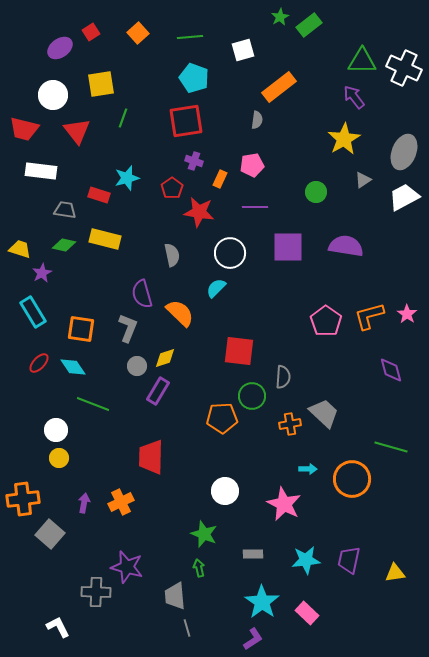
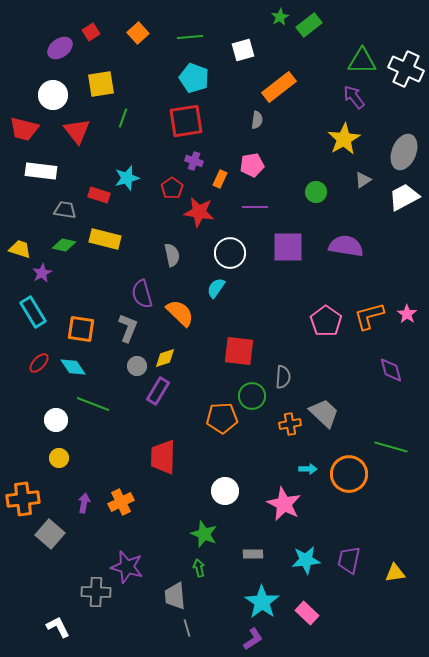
white cross at (404, 68): moved 2 px right, 1 px down
cyan semicircle at (216, 288): rotated 10 degrees counterclockwise
white circle at (56, 430): moved 10 px up
red trapezoid at (151, 457): moved 12 px right
orange circle at (352, 479): moved 3 px left, 5 px up
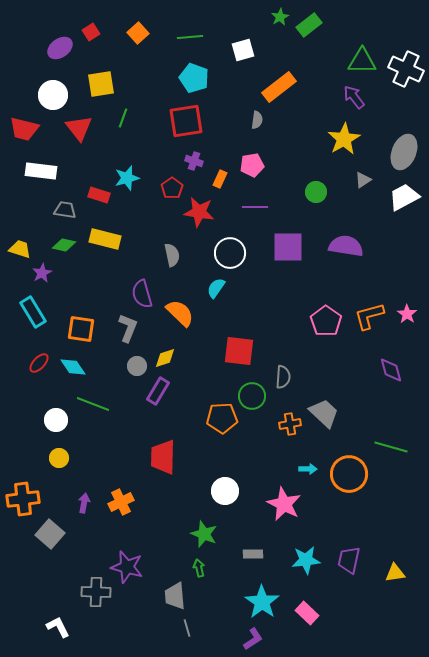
red triangle at (77, 131): moved 2 px right, 3 px up
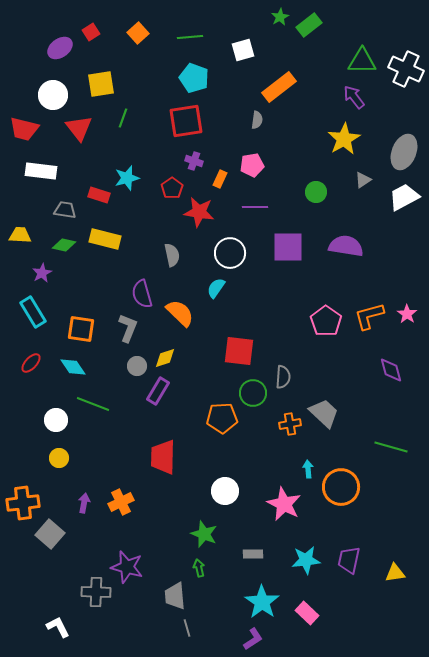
yellow trapezoid at (20, 249): moved 14 px up; rotated 15 degrees counterclockwise
red ellipse at (39, 363): moved 8 px left
green circle at (252, 396): moved 1 px right, 3 px up
cyan arrow at (308, 469): rotated 96 degrees counterclockwise
orange circle at (349, 474): moved 8 px left, 13 px down
orange cross at (23, 499): moved 4 px down
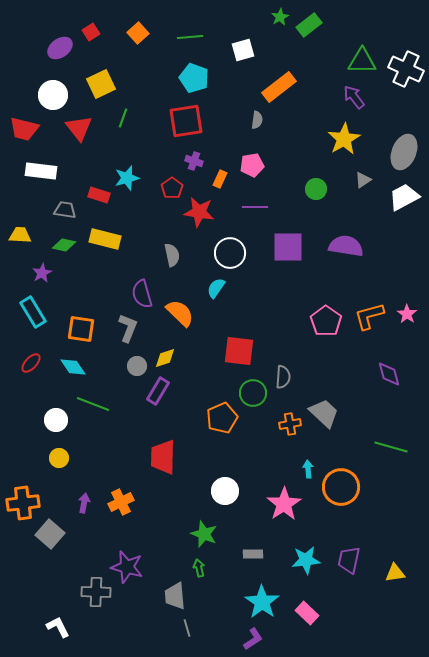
yellow square at (101, 84): rotated 16 degrees counterclockwise
green circle at (316, 192): moved 3 px up
purple diamond at (391, 370): moved 2 px left, 4 px down
orange pentagon at (222, 418): rotated 20 degrees counterclockwise
pink star at (284, 504): rotated 12 degrees clockwise
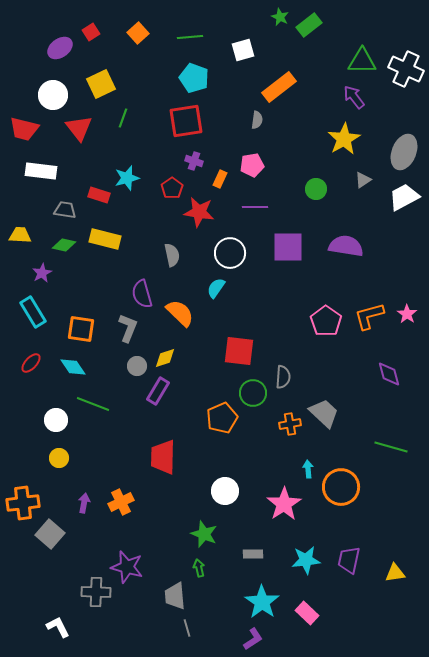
green star at (280, 17): rotated 18 degrees counterclockwise
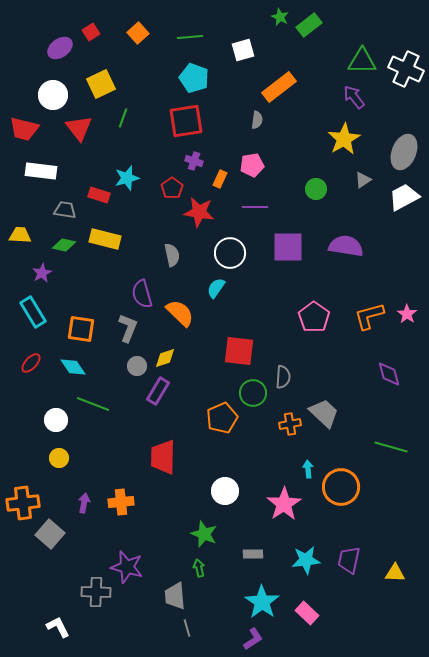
pink pentagon at (326, 321): moved 12 px left, 4 px up
orange cross at (121, 502): rotated 20 degrees clockwise
yellow triangle at (395, 573): rotated 10 degrees clockwise
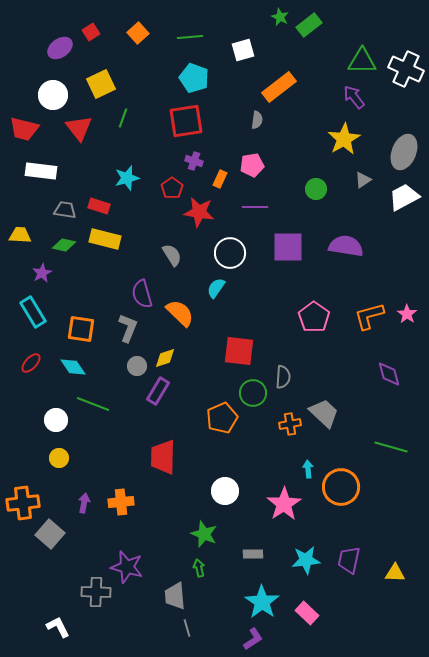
red rectangle at (99, 195): moved 11 px down
gray semicircle at (172, 255): rotated 20 degrees counterclockwise
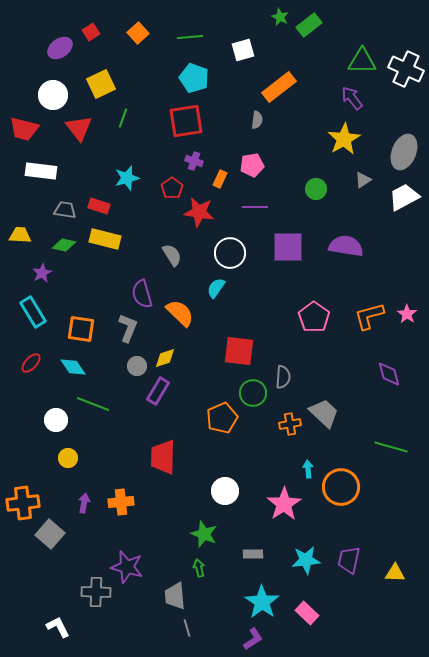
purple arrow at (354, 97): moved 2 px left, 1 px down
yellow circle at (59, 458): moved 9 px right
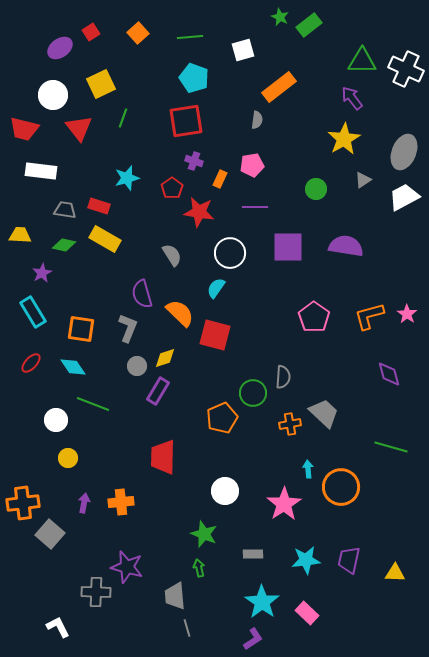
yellow rectangle at (105, 239): rotated 16 degrees clockwise
red square at (239, 351): moved 24 px left, 16 px up; rotated 8 degrees clockwise
